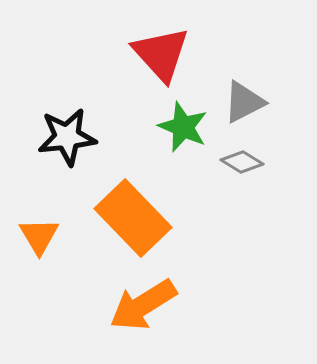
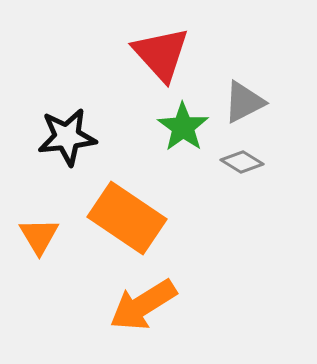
green star: rotated 12 degrees clockwise
orange rectangle: moved 6 px left; rotated 12 degrees counterclockwise
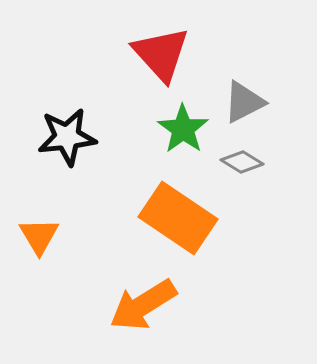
green star: moved 2 px down
orange rectangle: moved 51 px right
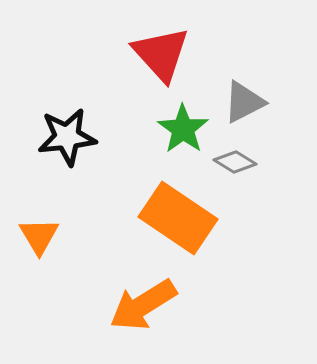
gray diamond: moved 7 px left
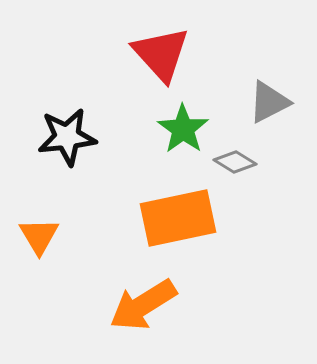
gray triangle: moved 25 px right
orange rectangle: rotated 46 degrees counterclockwise
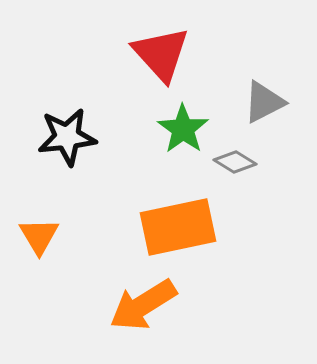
gray triangle: moved 5 px left
orange rectangle: moved 9 px down
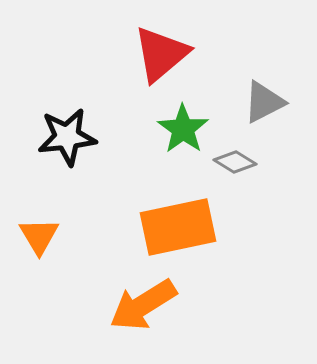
red triangle: rotated 32 degrees clockwise
